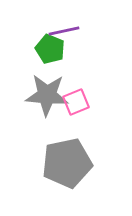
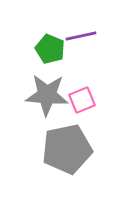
purple line: moved 17 px right, 5 px down
pink square: moved 6 px right, 2 px up
gray pentagon: moved 14 px up
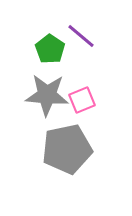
purple line: rotated 52 degrees clockwise
green pentagon: rotated 12 degrees clockwise
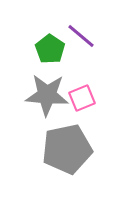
pink square: moved 2 px up
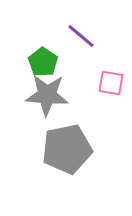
green pentagon: moved 7 px left, 13 px down
pink square: moved 29 px right, 15 px up; rotated 32 degrees clockwise
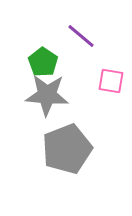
pink square: moved 2 px up
gray pentagon: rotated 9 degrees counterclockwise
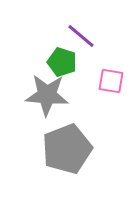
green pentagon: moved 19 px right; rotated 16 degrees counterclockwise
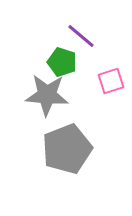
pink square: rotated 28 degrees counterclockwise
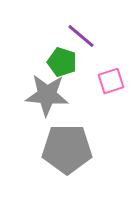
gray pentagon: rotated 21 degrees clockwise
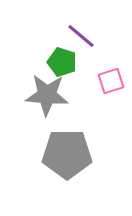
gray pentagon: moved 5 px down
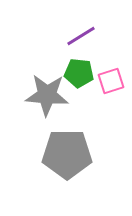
purple line: rotated 72 degrees counterclockwise
green pentagon: moved 17 px right, 11 px down; rotated 12 degrees counterclockwise
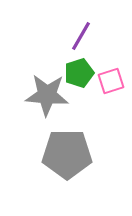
purple line: rotated 28 degrees counterclockwise
green pentagon: rotated 24 degrees counterclockwise
